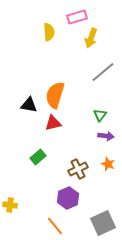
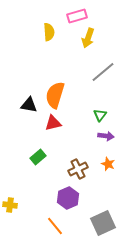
pink rectangle: moved 1 px up
yellow arrow: moved 3 px left
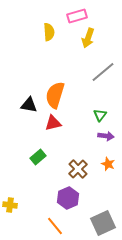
brown cross: rotated 18 degrees counterclockwise
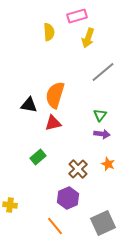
purple arrow: moved 4 px left, 2 px up
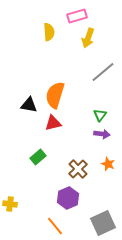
yellow cross: moved 1 px up
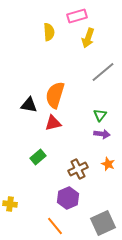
brown cross: rotated 18 degrees clockwise
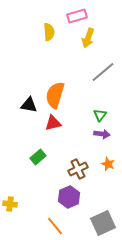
purple hexagon: moved 1 px right, 1 px up
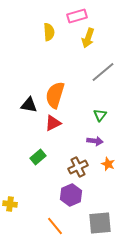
red triangle: rotated 12 degrees counterclockwise
purple arrow: moved 7 px left, 7 px down
brown cross: moved 2 px up
purple hexagon: moved 2 px right, 2 px up
gray square: moved 3 px left; rotated 20 degrees clockwise
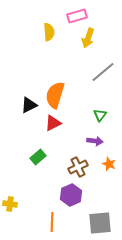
black triangle: rotated 36 degrees counterclockwise
orange star: moved 1 px right
orange line: moved 3 px left, 4 px up; rotated 42 degrees clockwise
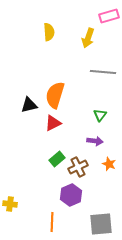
pink rectangle: moved 32 px right
gray line: rotated 45 degrees clockwise
black triangle: rotated 12 degrees clockwise
green rectangle: moved 19 px right, 2 px down
gray square: moved 1 px right, 1 px down
